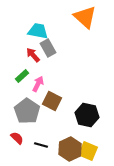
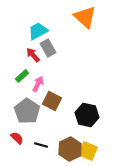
cyan trapezoid: rotated 40 degrees counterclockwise
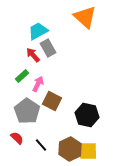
black line: rotated 32 degrees clockwise
yellow square: rotated 24 degrees counterclockwise
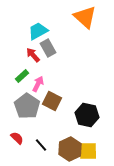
gray pentagon: moved 5 px up
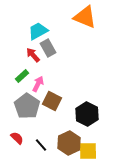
orange triangle: rotated 20 degrees counterclockwise
black hexagon: moved 1 px up; rotated 15 degrees clockwise
brown hexagon: moved 1 px left, 6 px up
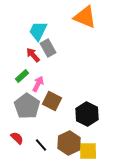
cyan trapezoid: rotated 35 degrees counterclockwise
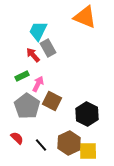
green rectangle: rotated 16 degrees clockwise
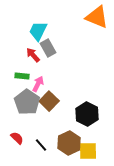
orange triangle: moved 12 px right
green rectangle: rotated 32 degrees clockwise
brown square: moved 3 px left; rotated 18 degrees clockwise
gray pentagon: moved 4 px up
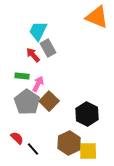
black line: moved 8 px left, 4 px down
